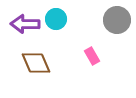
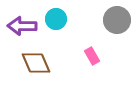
purple arrow: moved 3 px left, 2 px down
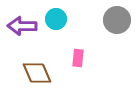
pink rectangle: moved 14 px left, 2 px down; rotated 36 degrees clockwise
brown diamond: moved 1 px right, 10 px down
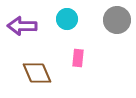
cyan circle: moved 11 px right
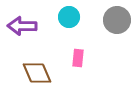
cyan circle: moved 2 px right, 2 px up
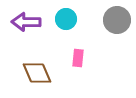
cyan circle: moved 3 px left, 2 px down
purple arrow: moved 4 px right, 4 px up
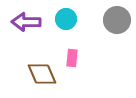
pink rectangle: moved 6 px left
brown diamond: moved 5 px right, 1 px down
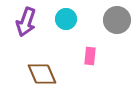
purple arrow: rotated 72 degrees counterclockwise
pink rectangle: moved 18 px right, 2 px up
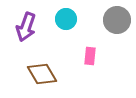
purple arrow: moved 5 px down
brown diamond: rotated 8 degrees counterclockwise
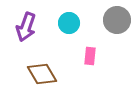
cyan circle: moved 3 px right, 4 px down
